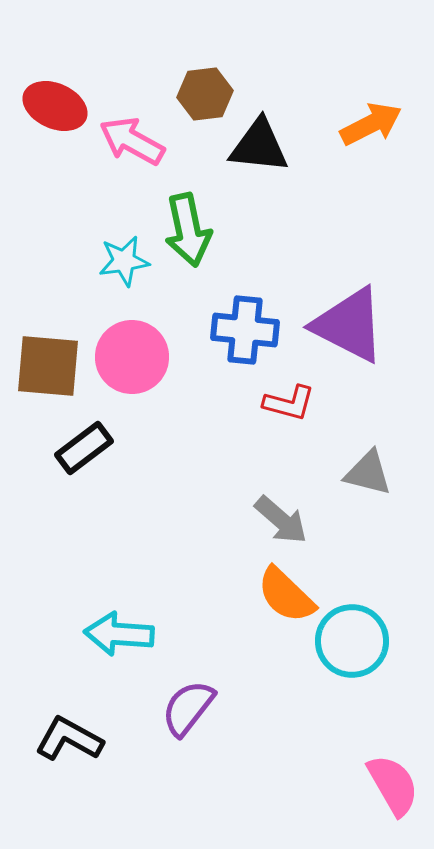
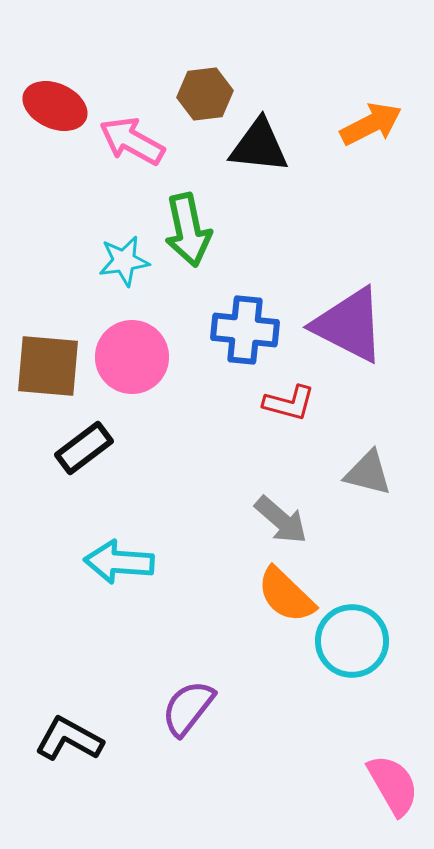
cyan arrow: moved 72 px up
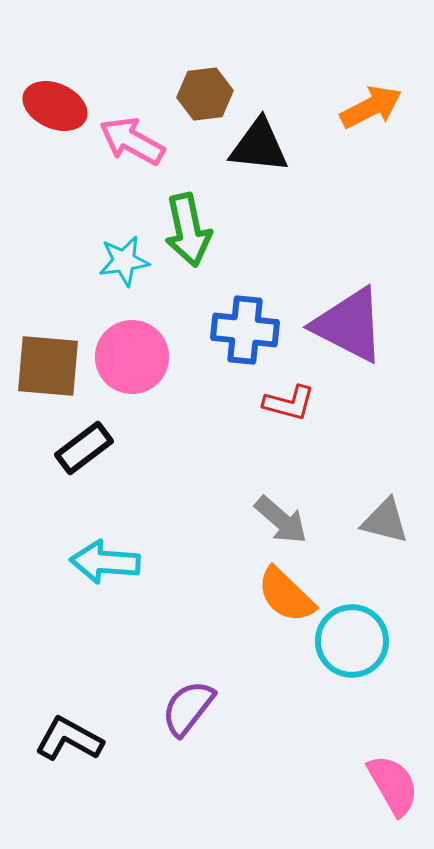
orange arrow: moved 17 px up
gray triangle: moved 17 px right, 48 px down
cyan arrow: moved 14 px left
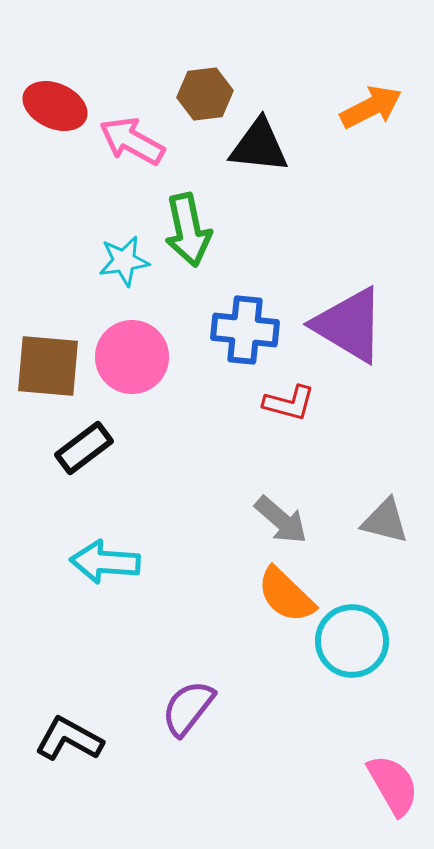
purple triangle: rotated 4 degrees clockwise
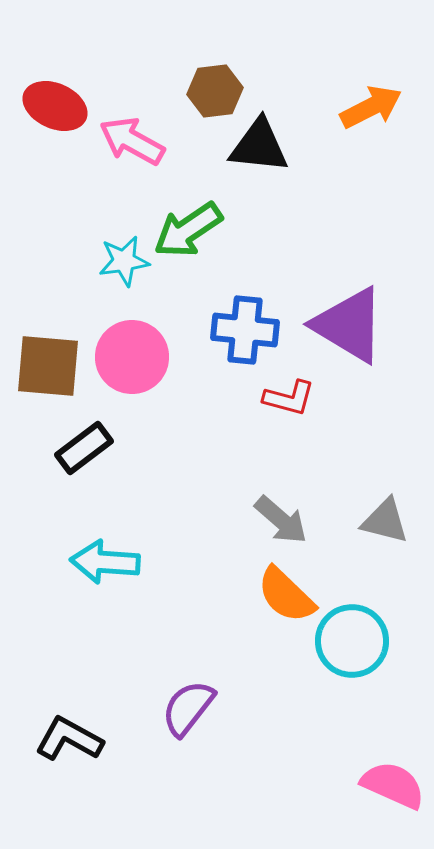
brown hexagon: moved 10 px right, 3 px up
green arrow: rotated 68 degrees clockwise
red L-shape: moved 5 px up
pink semicircle: rotated 36 degrees counterclockwise
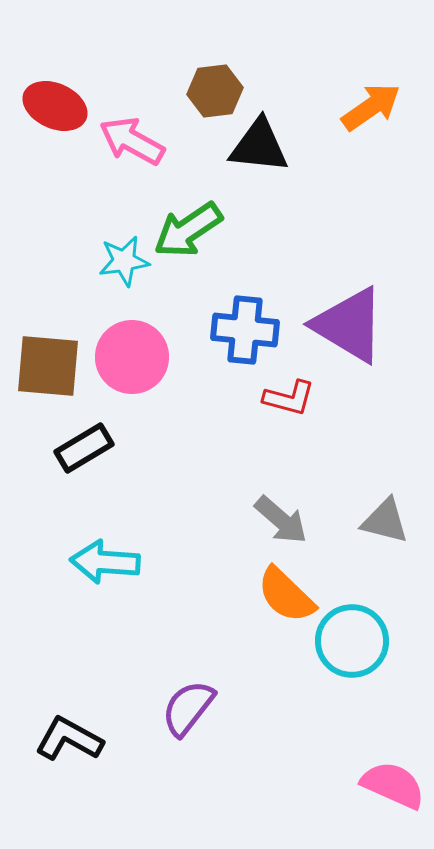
orange arrow: rotated 8 degrees counterclockwise
black rectangle: rotated 6 degrees clockwise
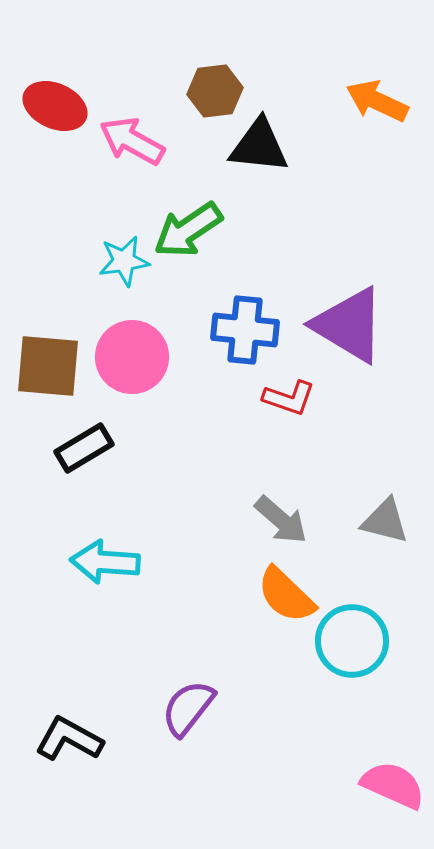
orange arrow: moved 6 px right, 6 px up; rotated 120 degrees counterclockwise
red L-shape: rotated 4 degrees clockwise
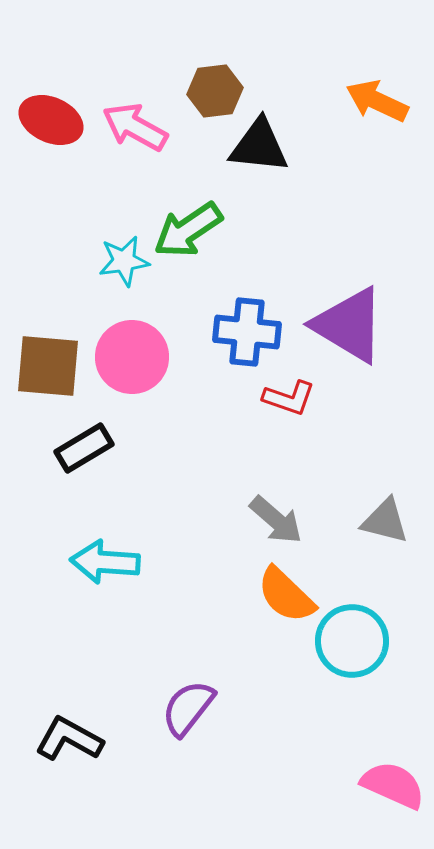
red ellipse: moved 4 px left, 14 px down
pink arrow: moved 3 px right, 14 px up
blue cross: moved 2 px right, 2 px down
gray arrow: moved 5 px left
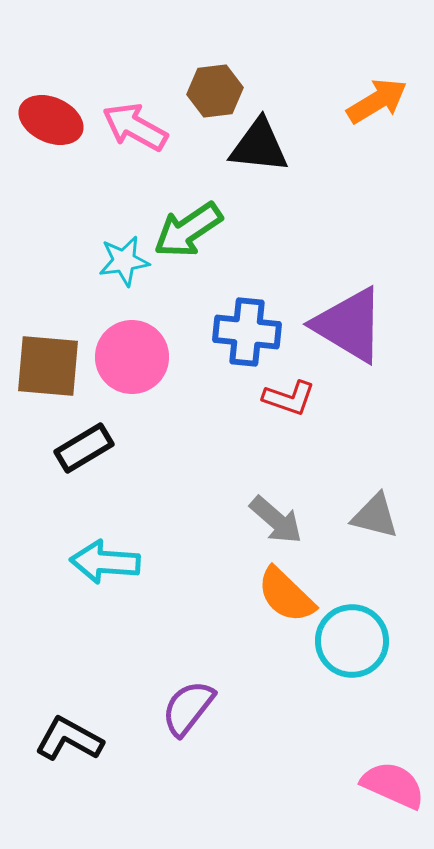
orange arrow: rotated 124 degrees clockwise
gray triangle: moved 10 px left, 5 px up
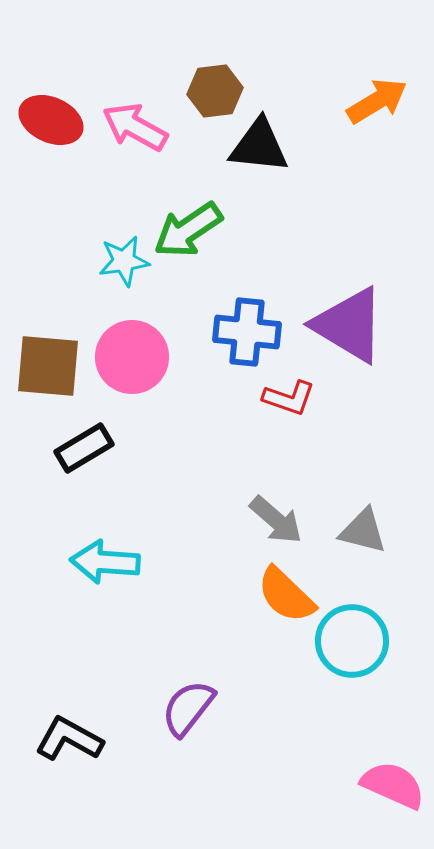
gray triangle: moved 12 px left, 15 px down
